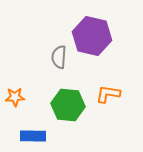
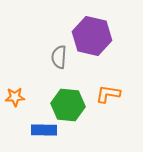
blue rectangle: moved 11 px right, 6 px up
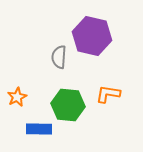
orange star: moved 2 px right; rotated 24 degrees counterclockwise
blue rectangle: moved 5 px left, 1 px up
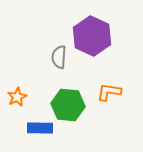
purple hexagon: rotated 12 degrees clockwise
orange L-shape: moved 1 px right, 2 px up
blue rectangle: moved 1 px right, 1 px up
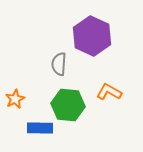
gray semicircle: moved 7 px down
orange L-shape: rotated 20 degrees clockwise
orange star: moved 2 px left, 2 px down
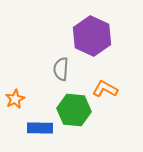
gray semicircle: moved 2 px right, 5 px down
orange L-shape: moved 4 px left, 3 px up
green hexagon: moved 6 px right, 5 px down
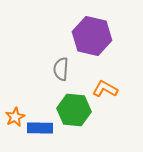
purple hexagon: rotated 12 degrees counterclockwise
orange star: moved 18 px down
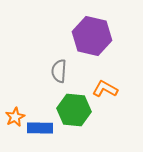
gray semicircle: moved 2 px left, 2 px down
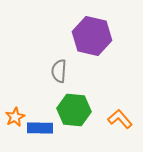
orange L-shape: moved 15 px right, 30 px down; rotated 20 degrees clockwise
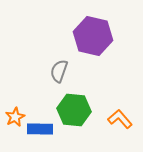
purple hexagon: moved 1 px right
gray semicircle: rotated 15 degrees clockwise
blue rectangle: moved 1 px down
